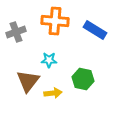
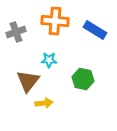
yellow arrow: moved 9 px left, 10 px down
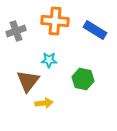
gray cross: moved 1 px up
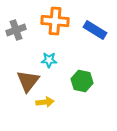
gray cross: moved 1 px up
green hexagon: moved 1 px left, 2 px down
yellow arrow: moved 1 px right, 1 px up
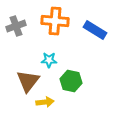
gray cross: moved 4 px up
green hexagon: moved 11 px left
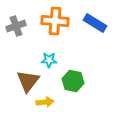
blue rectangle: moved 7 px up
green hexagon: moved 2 px right
